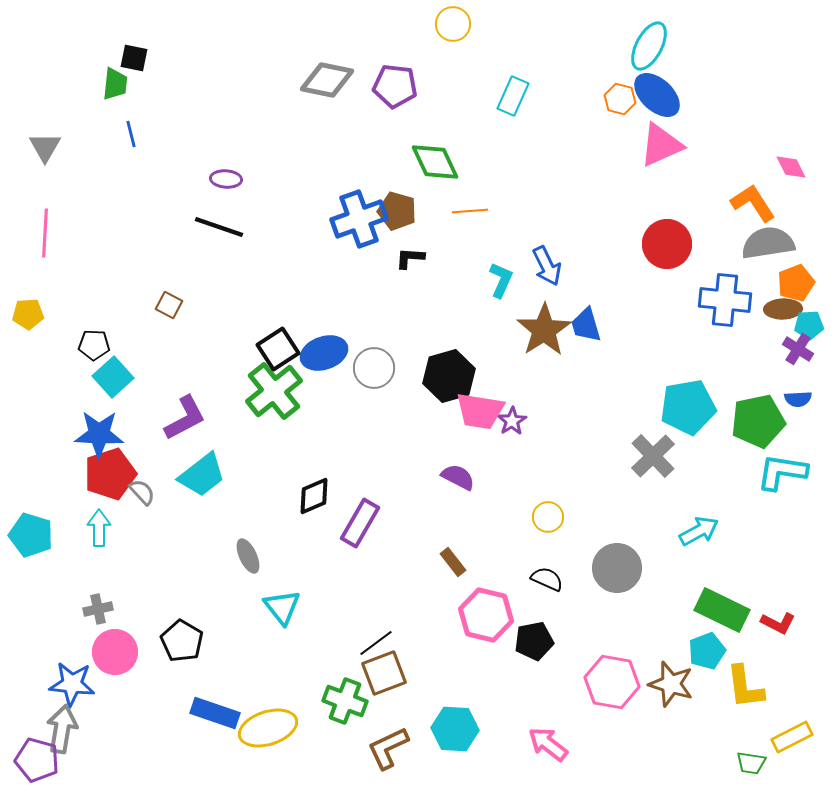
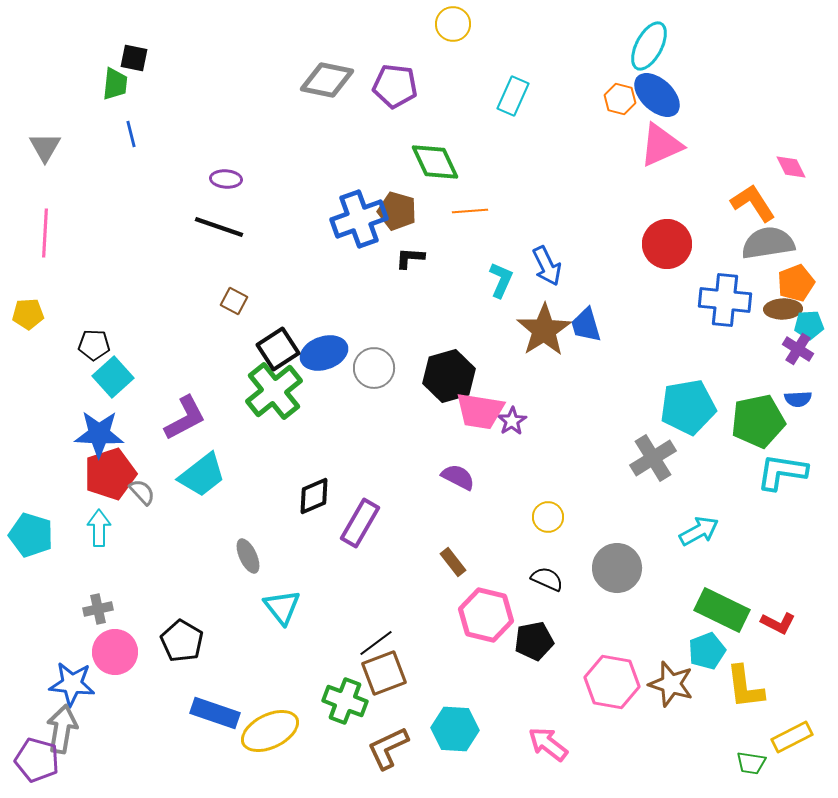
brown square at (169, 305): moved 65 px right, 4 px up
gray cross at (653, 456): moved 2 px down; rotated 12 degrees clockwise
yellow ellipse at (268, 728): moved 2 px right, 3 px down; rotated 8 degrees counterclockwise
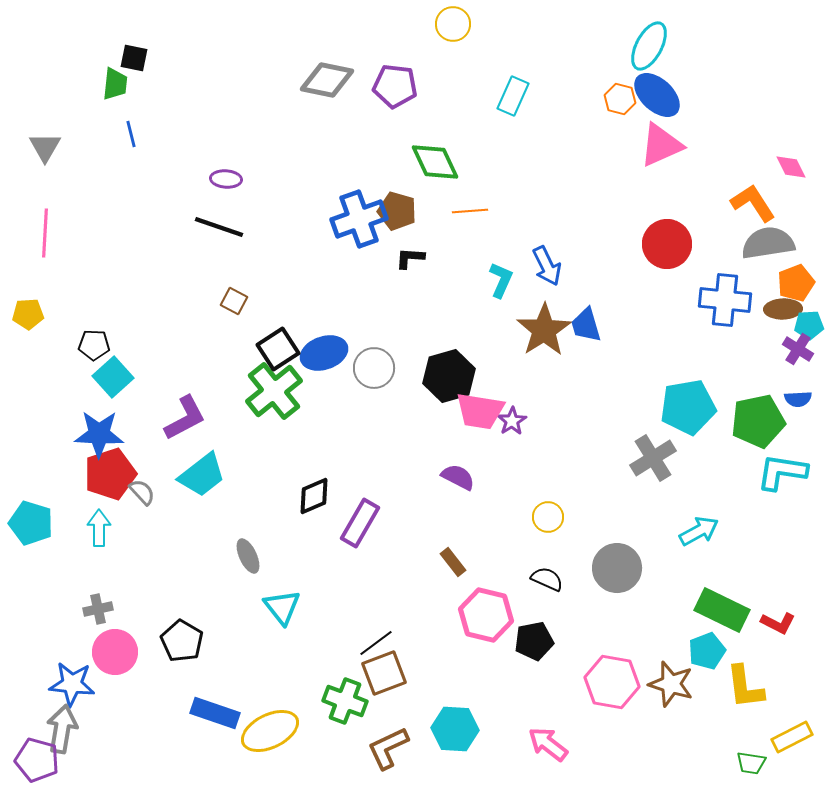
cyan pentagon at (31, 535): moved 12 px up
